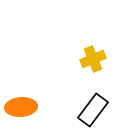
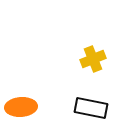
black rectangle: moved 2 px left, 2 px up; rotated 64 degrees clockwise
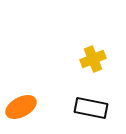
orange ellipse: rotated 24 degrees counterclockwise
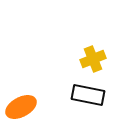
black rectangle: moved 3 px left, 13 px up
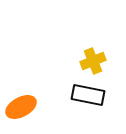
yellow cross: moved 2 px down
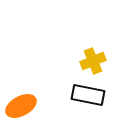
orange ellipse: moved 1 px up
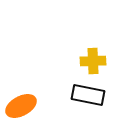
yellow cross: rotated 20 degrees clockwise
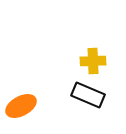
black rectangle: rotated 12 degrees clockwise
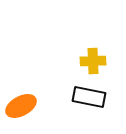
black rectangle: moved 1 px right, 2 px down; rotated 12 degrees counterclockwise
